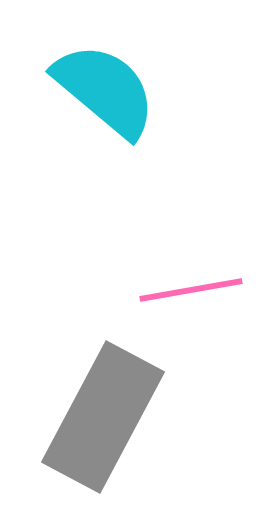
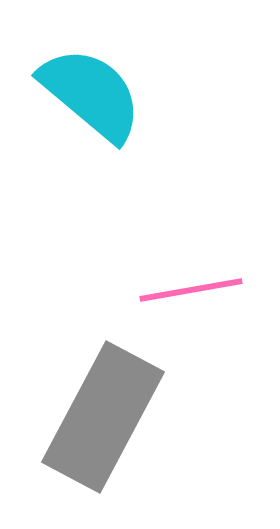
cyan semicircle: moved 14 px left, 4 px down
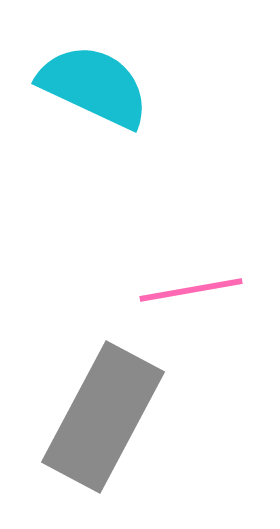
cyan semicircle: moved 3 px right, 8 px up; rotated 15 degrees counterclockwise
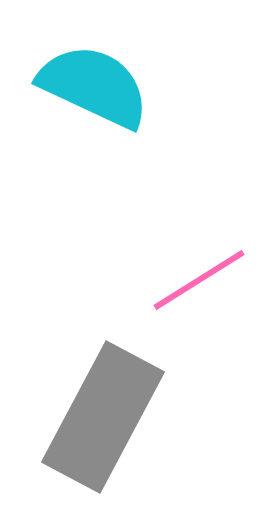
pink line: moved 8 px right, 10 px up; rotated 22 degrees counterclockwise
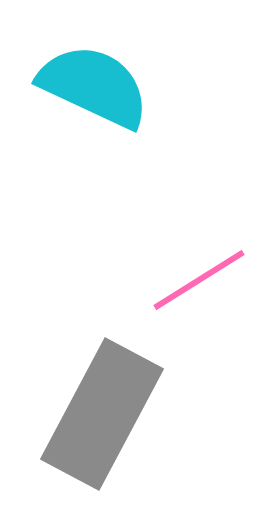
gray rectangle: moved 1 px left, 3 px up
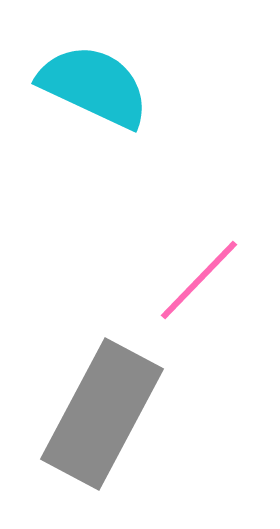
pink line: rotated 14 degrees counterclockwise
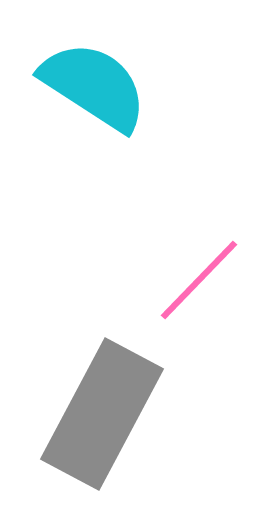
cyan semicircle: rotated 8 degrees clockwise
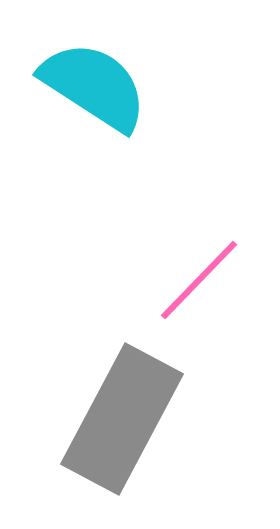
gray rectangle: moved 20 px right, 5 px down
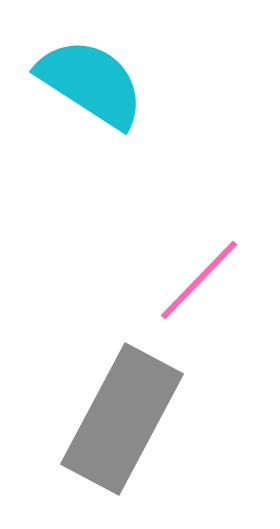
cyan semicircle: moved 3 px left, 3 px up
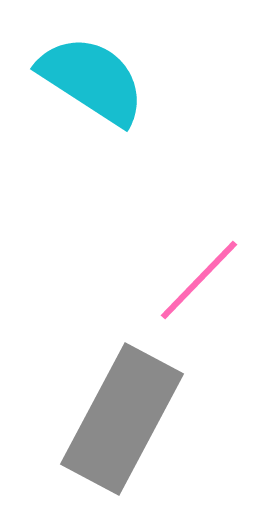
cyan semicircle: moved 1 px right, 3 px up
